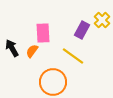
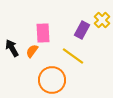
orange circle: moved 1 px left, 2 px up
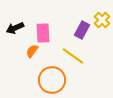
black arrow: moved 3 px right, 20 px up; rotated 84 degrees counterclockwise
